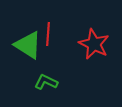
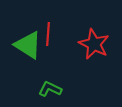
green L-shape: moved 4 px right, 7 px down
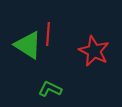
red star: moved 7 px down
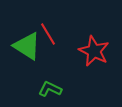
red line: rotated 35 degrees counterclockwise
green triangle: moved 1 px left, 1 px down
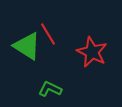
red star: moved 2 px left, 1 px down
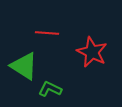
red line: moved 1 px left, 1 px up; rotated 55 degrees counterclockwise
green triangle: moved 3 px left, 20 px down
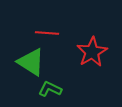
red star: rotated 16 degrees clockwise
green triangle: moved 7 px right, 4 px up
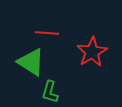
green L-shape: moved 3 px down; rotated 100 degrees counterclockwise
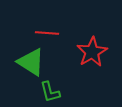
green L-shape: rotated 30 degrees counterclockwise
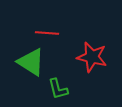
red star: moved 5 px down; rotated 28 degrees counterclockwise
green L-shape: moved 8 px right, 3 px up
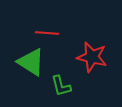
green L-shape: moved 3 px right, 3 px up
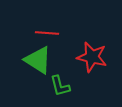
green triangle: moved 7 px right, 2 px up
green L-shape: moved 1 px left
